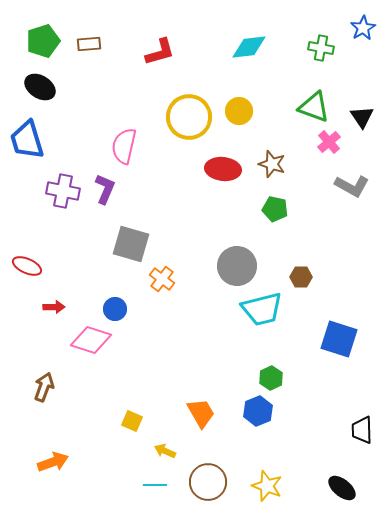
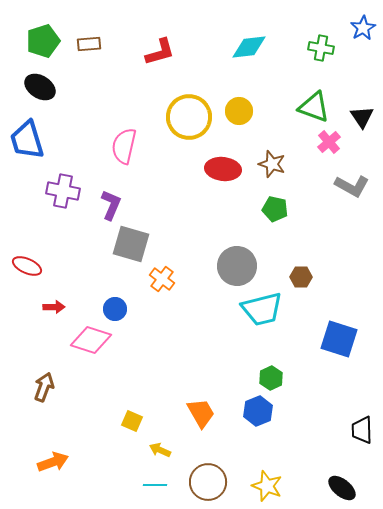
purple L-shape at (105, 189): moved 6 px right, 16 px down
yellow arrow at (165, 451): moved 5 px left, 1 px up
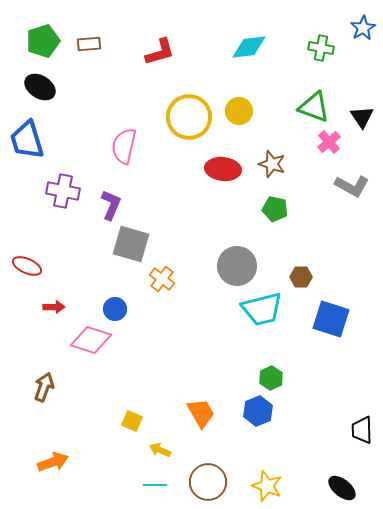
blue square at (339, 339): moved 8 px left, 20 px up
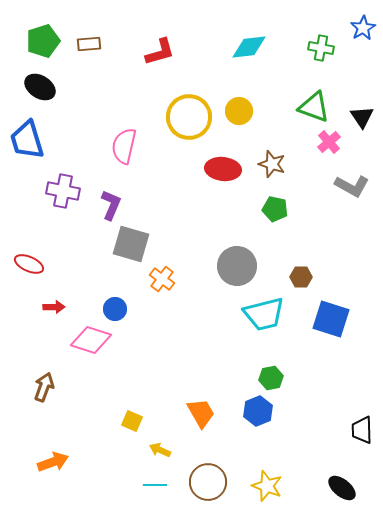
red ellipse at (27, 266): moved 2 px right, 2 px up
cyan trapezoid at (262, 309): moved 2 px right, 5 px down
green hexagon at (271, 378): rotated 15 degrees clockwise
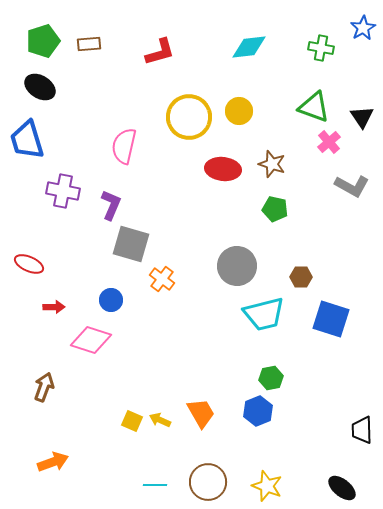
blue circle at (115, 309): moved 4 px left, 9 px up
yellow arrow at (160, 450): moved 30 px up
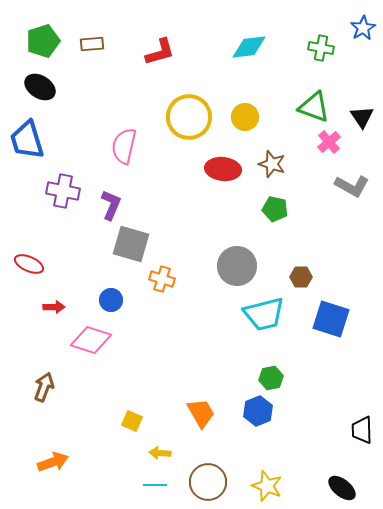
brown rectangle at (89, 44): moved 3 px right
yellow circle at (239, 111): moved 6 px right, 6 px down
orange cross at (162, 279): rotated 20 degrees counterclockwise
yellow arrow at (160, 420): moved 33 px down; rotated 20 degrees counterclockwise
